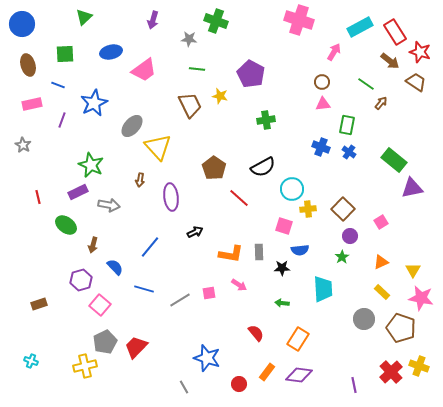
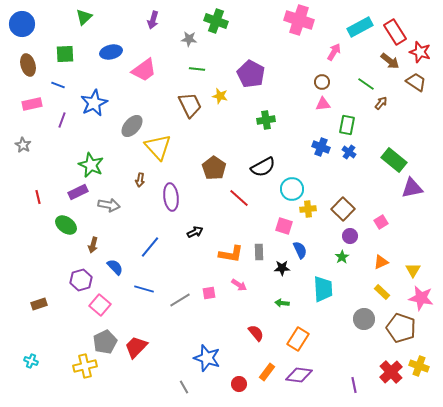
blue semicircle at (300, 250): rotated 108 degrees counterclockwise
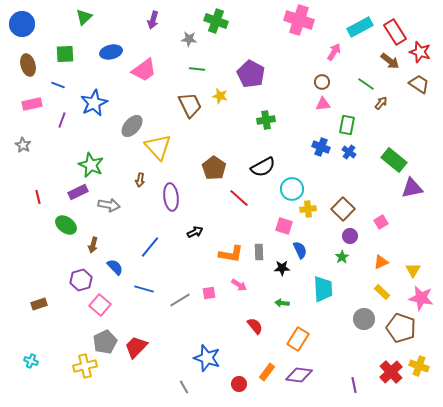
brown trapezoid at (416, 82): moved 3 px right, 2 px down
red semicircle at (256, 333): moved 1 px left, 7 px up
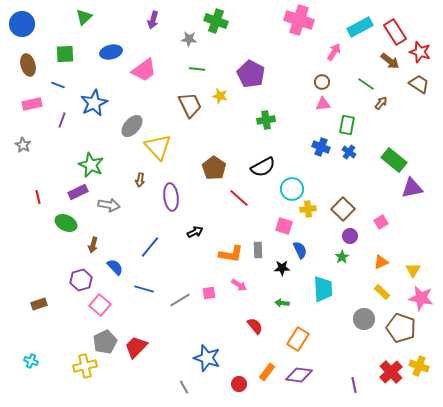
green ellipse at (66, 225): moved 2 px up; rotated 10 degrees counterclockwise
gray rectangle at (259, 252): moved 1 px left, 2 px up
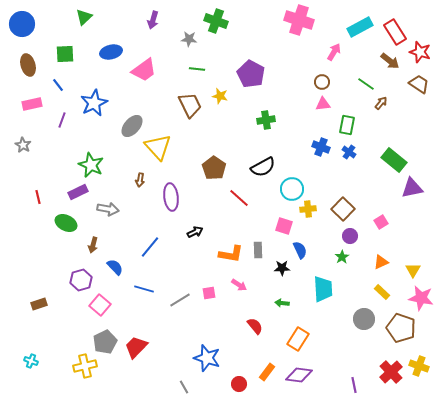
blue line at (58, 85): rotated 32 degrees clockwise
gray arrow at (109, 205): moved 1 px left, 4 px down
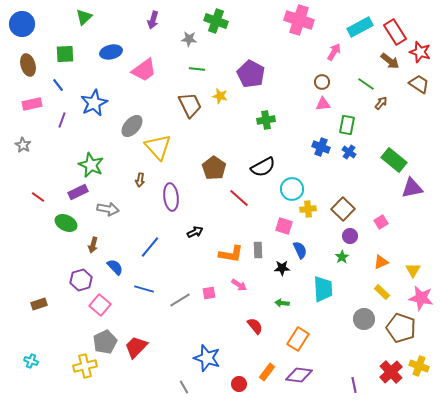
red line at (38, 197): rotated 40 degrees counterclockwise
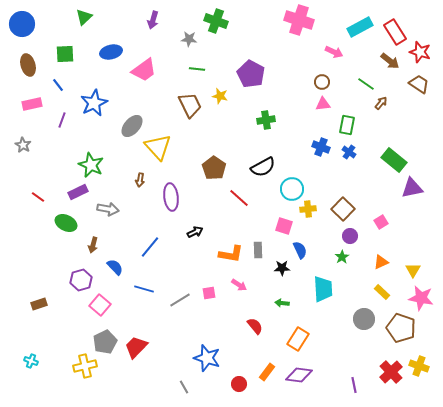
pink arrow at (334, 52): rotated 84 degrees clockwise
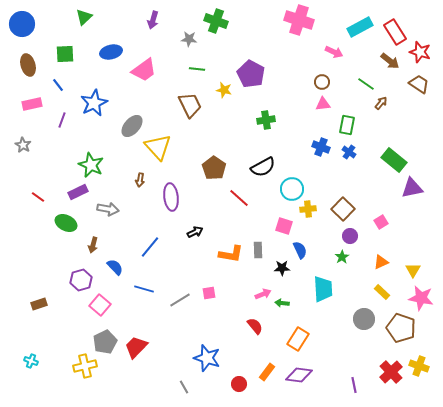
yellow star at (220, 96): moved 4 px right, 6 px up
pink arrow at (239, 285): moved 24 px right, 9 px down; rotated 56 degrees counterclockwise
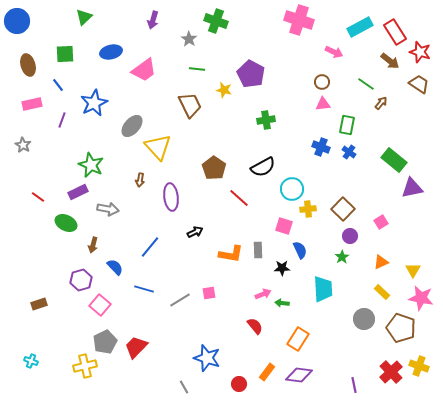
blue circle at (22, 24): moved 5 px left, 3 px up
gray star at (189, 39): rotated 28 degrees clockwise
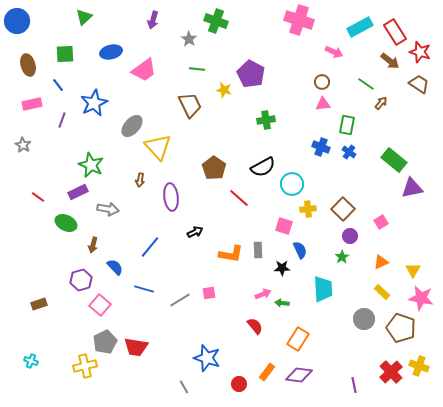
cyan circle at (292, 189): moved 5 px up
red trapezoid at (136, 347): rotated 125 degrees counterclockwise
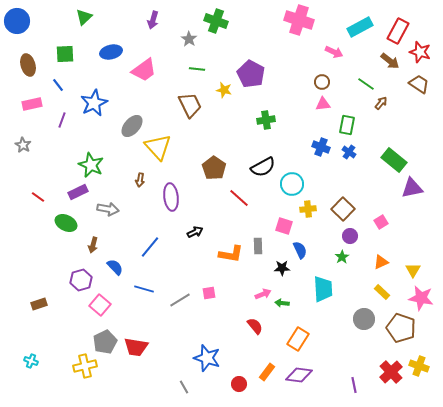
red rectangle at (395, 32): moved 3 px right, 1 px up; rotated 60 degrees clockwise
gray rectangle at (258, 250): moved 4 px up
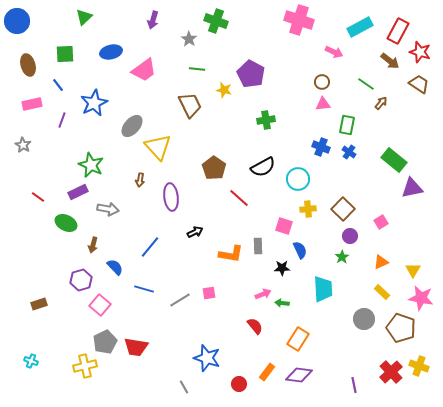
cyan circle at (292, 184): moved 6 px right, 5 px up
